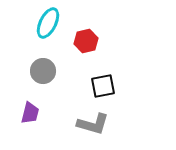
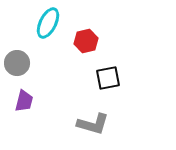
gray circle: moved 26 px left, 8 px up
black square: moved 5 px right, 8 px up
purple trapezoid: moved 6 px left, 12 px up
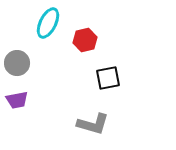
red hexagon: moved 1 px left, 1 px up
purple trapezoid: moved 7 px left, 1 px up; rotated 65 degrees clockwise
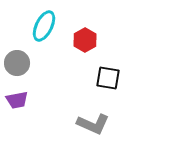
cyan ellipse: moved 4 px left, 3 px down
red hexagon: rotated 15 degrees counterclockwise
black square: rotated 20 degrees clockwise
gray L-shape: rotated 8 degrees clockwise
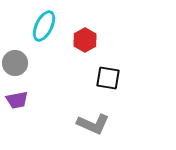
gray circle: moved 2 px left
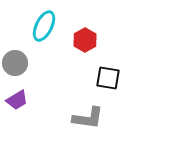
purple trapezoid: rotated 20 degrees counterclockwise
gray L-shape: moved 5 px left, 6 px up; rotated 16 degrees counterclockwise
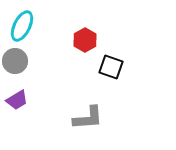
cyan ellipse: moved 22 px left
gray circle: moved 2 px up
black square: moved 3 px right, 11 px up; rotated 10 degrees clockwise
gray L-shape: rotated 12 degrees counterclockwise
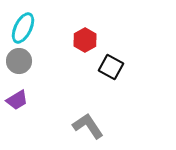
cyan ellipse: moved 1 px right, 2 px down
gray circle: moved 4 px right
black square: rotated 10 degrees clockwise
gray L-shape: moved 8 px down; rotated 120 degrees counterclockwise
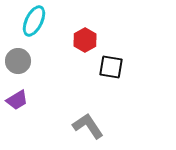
cyan ellipse: moved 11 px right, 7 px up
gray circle: moved 1 px left
black square: rotated 20 degrees counterclockwise
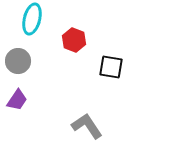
cyan ellipse: moved 2 px left, 2 px up; rotated 12 degrees counterclockwise
red hexagon: moved 11 px left; rotated 10 degrees counterclockwise
purple trapezoid: rotated 25 degrees counterclockwise
gray L-shape: moved 1 px left
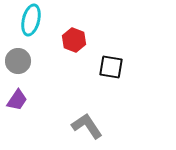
cyan ellipse: moved 1 px left, 1 px down
